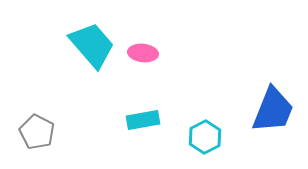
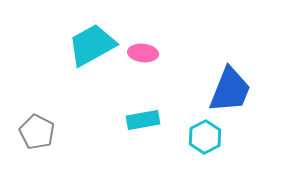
cyan trapezoid: rotated 78 degrees counterclockwise
blue trapezoid: moved 43 px left, 20 px up
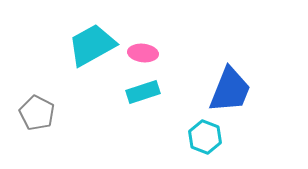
cyan rectangle: moved 28 px up; rotated 8 degrees counterclockwise
gray pentagon: moved 19 px up
cyan hexagon: rotated 12 degrees counterclockwise
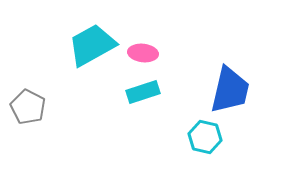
blue trapezoid: rotated 9 degrees counterclockwise
gray pentagon: moved 9 px left, 6 px up
cyan hexagon: rotated 8 degrees counterclockwise
